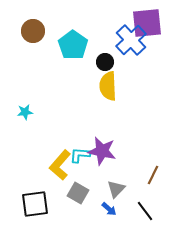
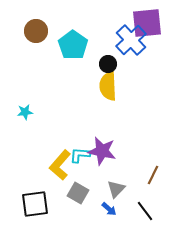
brown circle: moved 3 px right
black circle: moved 3 px right, 2 px down
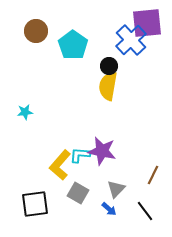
black circle: moved 1 px right, 2 px down
yellow semicircle: rotated 12 degrees clockwise
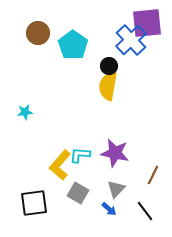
brown circle: moved 2 px right, 2 px down
purple star: moved 13 px right, 2 px down
black square: moved 1 px left, 1 px up
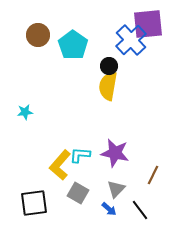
purple square: moved 1 px right, 1 px down
brown circle: moved 2 px down
black line: moved 5 px left, 1 px up
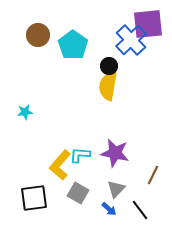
black square: moved 5 px up
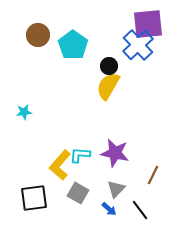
blue cross: moved 7 px right, 5 px down
yellow semicircle: rotated 20 degrees clockwise
cyan star: moved 1 px left
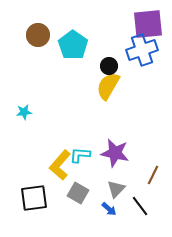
blue cross: moved 4 px right, 5 px down; rotated 24 degrees clockwise
black line: moved 4 px up
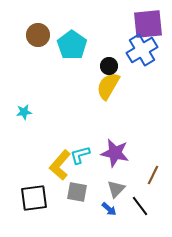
cyan pentagon: moved 1 px left
blue cross: rotated 12 degrees counterclockwise
cyan L-shape: rotated 20 degrees counterclockwise
gray square: moved 1 px left, 1 px up; rotated 20 degrees counterclockwise
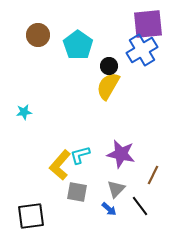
cyan pentagon: moved 6 px right
purple star: moved 6 px right, 1 px down
black square: moved 3 px left, 18 px down
